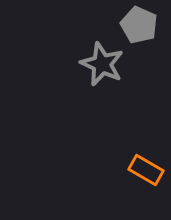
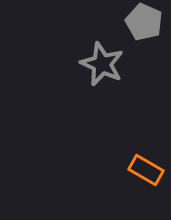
gray pentagon: moved 5 px right, 3 px up
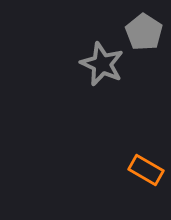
gray pentagon: moved 10 px down; rotated 9 degrees clockwise
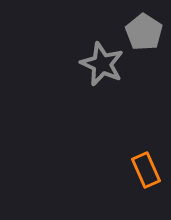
orange rectangle: rotated 36 degrees clockwise
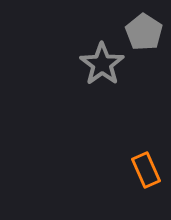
gray star: rotated 12 degrees clockwise
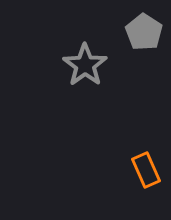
gray star: moved 17 px left, 1 px down
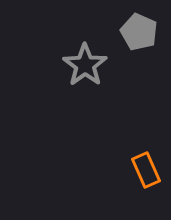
gray pentagon: moved 5 px left; rotated 9 degrees counterclockwise
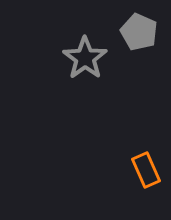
gray star: moved 7 px up
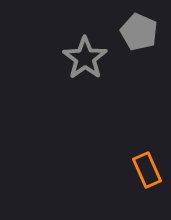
orange rectangle: moved 1 px right
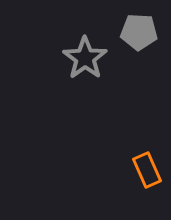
gray pentagon: rotated 21 degrees counterclockwise
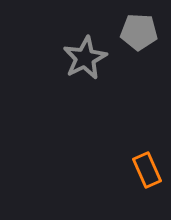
gray star: rotated 9 degrees clockwise
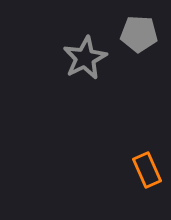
gray pentagon: moved 2 px down
